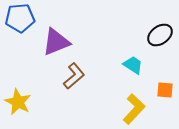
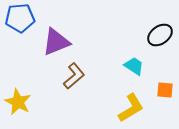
cyan trapezoid: moved 1 px right, 1 px down
yellow L-shape: moved 3 px left, 1 px up; rotated 16 degrees clockwise
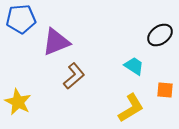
blue pentagon: moved 1 px right, 1 px down
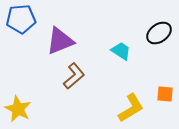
black ellipse: moved 1 px left, 2 px up
purple triangle: moved 4 px right, 1 px up
cyan trapezoid: moved 13 px left, 15 px up
orange square: moved 4 px down
yellow star: moved 7 px down
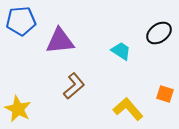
blue pentagon: moved 2 px down
purple triangle: rotated 16 degrees clockwise
brown L-shape: moved 10 px down
orange square: rotated 12 degrees clockwise
yellow L-shape: moved 3 px left, 1 px down; rotated 100 degrees counterclockwise
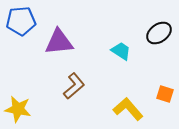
purple triangle: moved 1 px left, 1 px down
yellow star: rotated 16 degrees counterclockwise
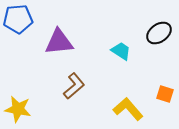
blue pentagon: moved 3 px left, 2 px up
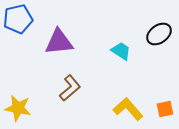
blue pentagon: rotated 8 degrees counterclockwise
black ellipse: moved 1 px down
brown L-shape: moved 4 px left, 2 px down
orange square: moved 15 px down; rotated 30 degrees counterclockwise
yellow star: moved 1 px up
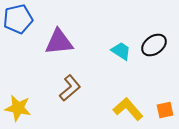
black ellipse: moved 5 px left, 11 px down
orange square: moved 1 px down
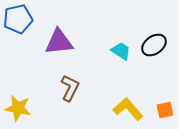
brown L-shape: rotated 24 degrees counterclockwise
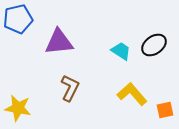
yellow L-shape: moved 4 px right, 15 px up
